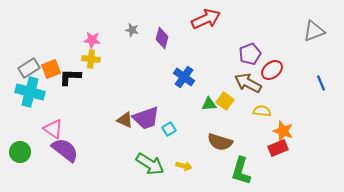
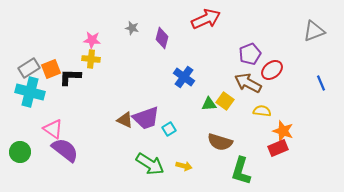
gray star: moved 2 px up
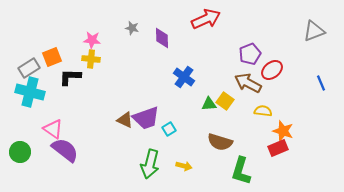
purple diamond: rotated 15 degrees counterclockwise
orange square: moved 1 px right, 12 px up
yellow semicircle: moved 1 px right
green arrow: rotated 72 degrees clockwise
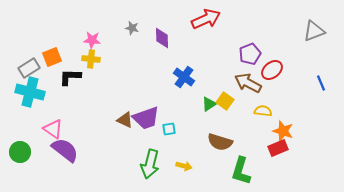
green triangle: rotated 28 degrees counterclockwise
cyan square: rotated 24 degrees clockwise
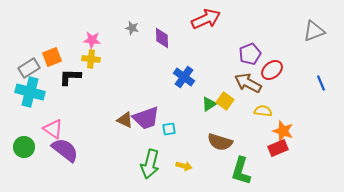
green circle: moved 4 px right, 5 px up
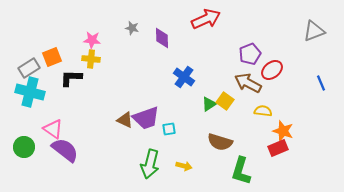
black L-shape: moved 1 px right, 1 px down
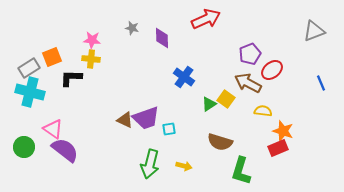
yellow square: moved 1 px right, 2 px up
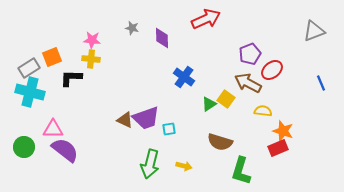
pink triangle: rotated 35 degrees counterclockwise
